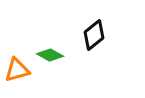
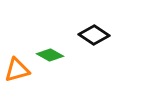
black diamond: rotated 72 degrees clockwise
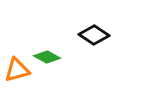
green diamond: moved 3 px left, 2 px down
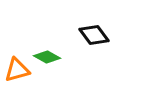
black diamond: rotated 20 degrees clockwise
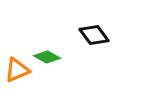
orange triangle: rotated 8 degrees counterclockwise
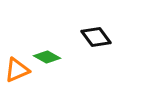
black diamond: moved 2 px right, 2 px down
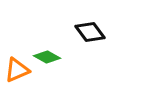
black diamond: moved 6 px left, 5 px up
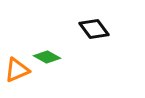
black diamond: moved 4 px right, 3 px up
